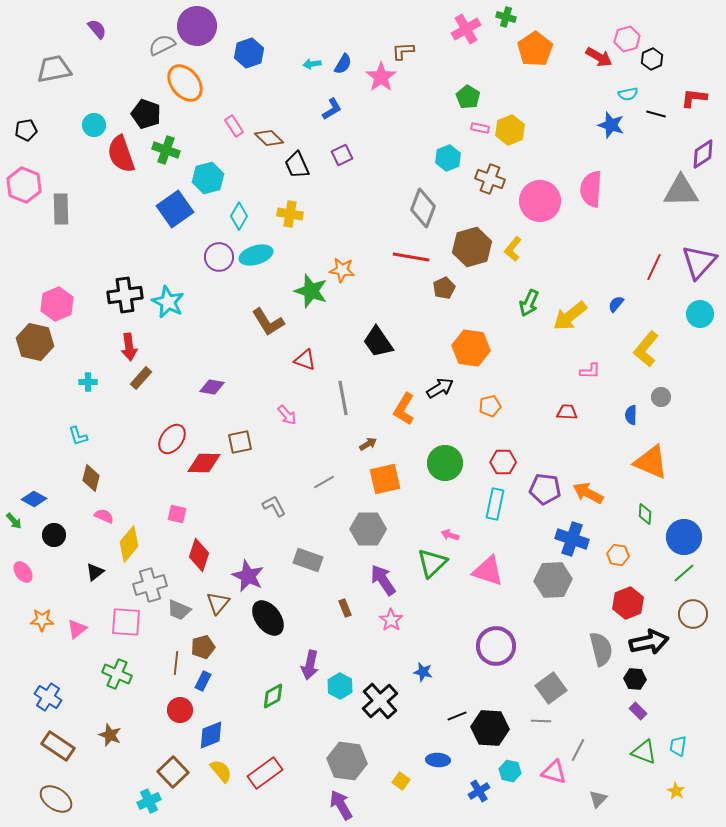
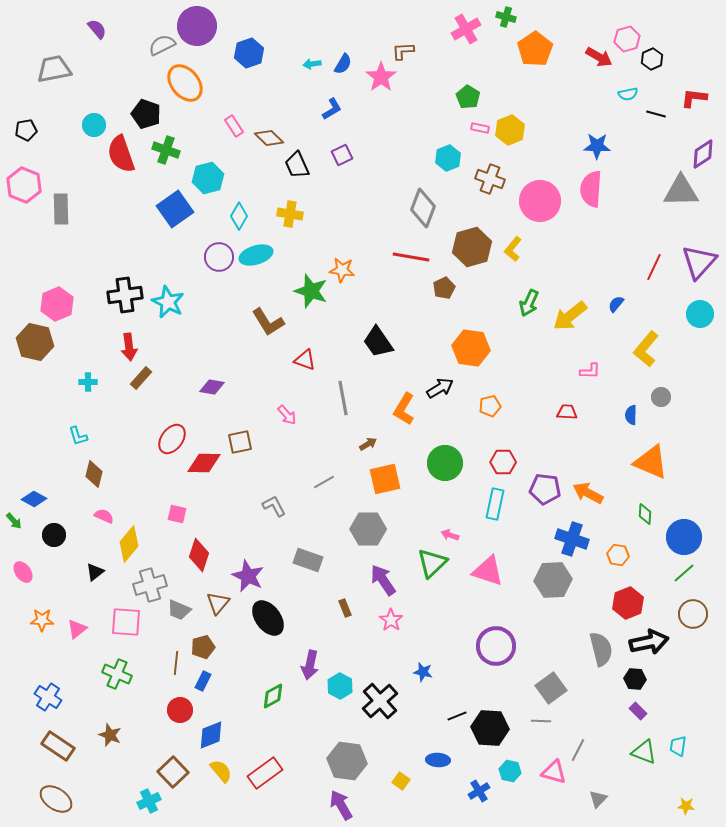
blue star at (611, 125): moved 14 px left, 21 px down; rotated 16 degrees counterclockwise
brown diamond at (91, 478): moved 3 px right, 4 px up
yellow star at (676, 791): moved 10 px right, 15 px down; rotated 24 degrees counterclockwise
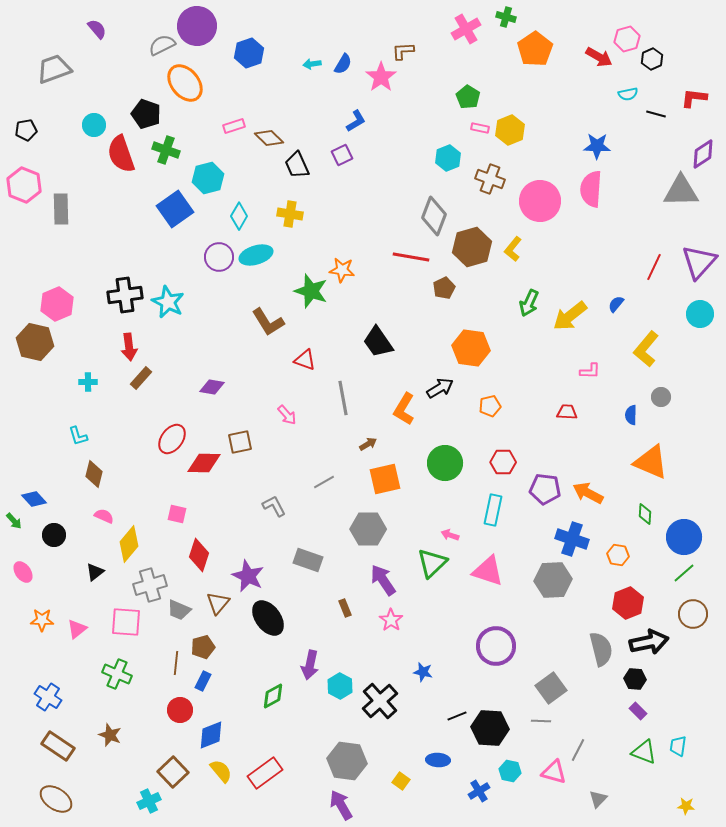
gray trapezoid at (54, 69): rotated 9 degrees counterclockwise
blue L-shape at (332, 109): moved 24 px right, 12 px down
pink rectangle at (234, 126): rotated 75 degrees counterclockwise
gray diamond at (423, 208): moved 11 px right, 8 px down
blue diamond at (34, 499): rotated 20 degrees clockwise
cyan rectangle at (495, 504): moved 2 px left, 6 px down
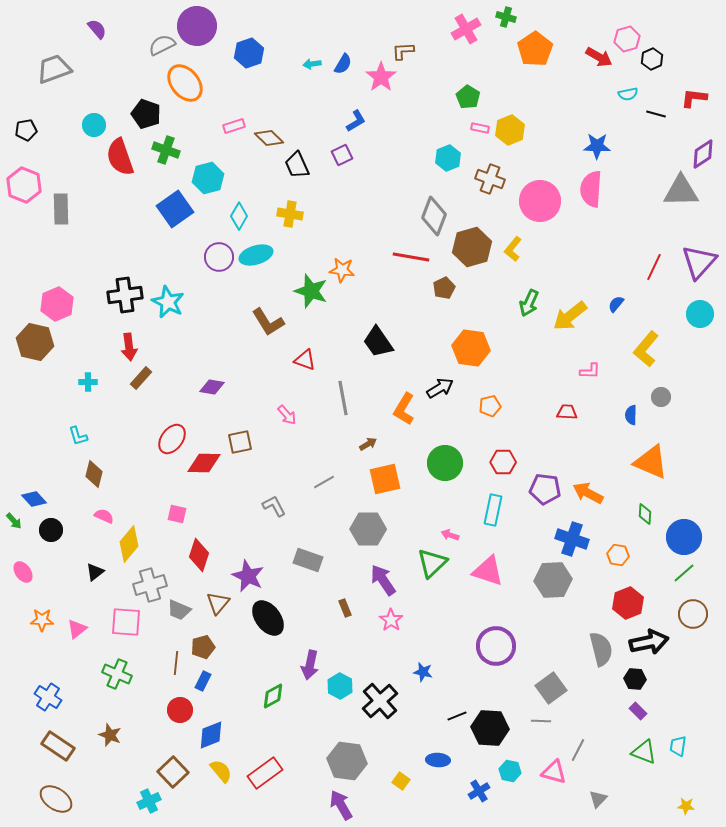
red semicircle at (121, 154): moved 1 px left, 3 px down
black circle at (54, 535): moved 3 px left, 5 px up
